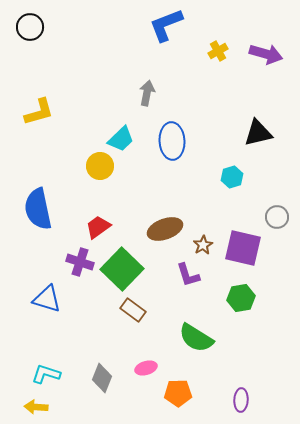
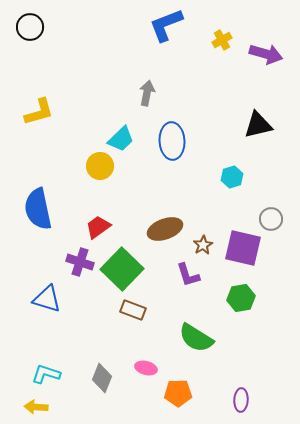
yellow cross: moved 4 px right, 11 px up
black triangle: moved 8 px up
gray circle: moved 6 px left, 2 px down
brown rectangle: rotated 15 degrees counterclockwise
pink ellipse: rotated 30 degrees clockwise
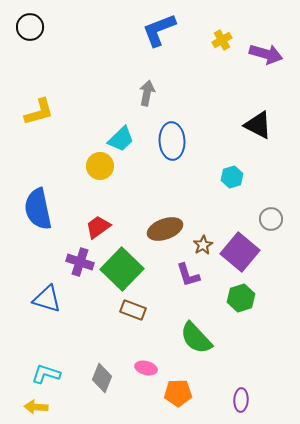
blue L-shape: moved 7 px left, 5 px down
black triangle: rotated 40 degrees clockwise
purple square: moved 3 px left, 4 px down; rotated 27 degrees clockwise
green hexagon: rotated 8 degrees counterclockwise
green semicircle: rotated 15 degrees clockwise
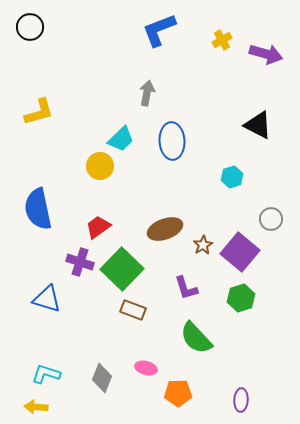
purple L-shape: moved 2 px left, 13 px down
